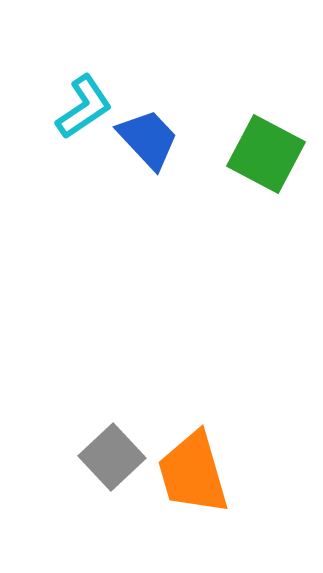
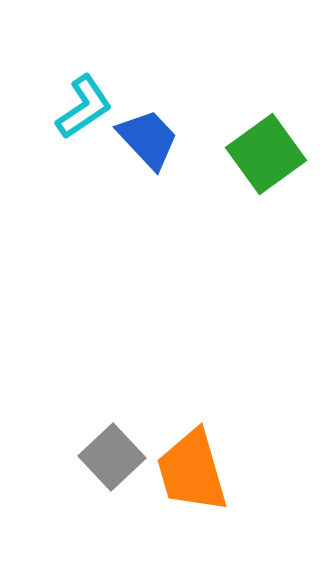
green square: rotated 26 degrees clockwise
orange trapezoid: moved 1 px left, 2 px up
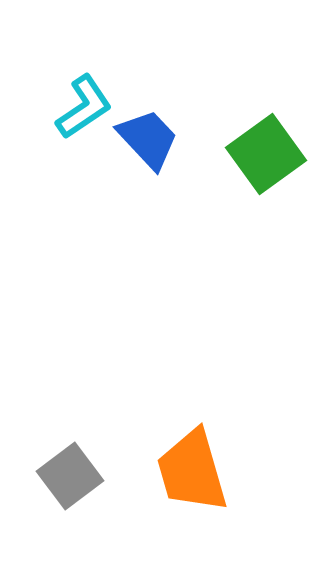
gray square: moved 42 px left, 19 px down; rotated 6 degrees clockwise
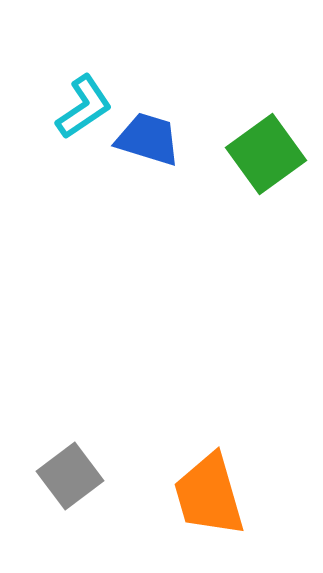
blue trapezoid: rotated 30 degrees counterclockwise
orange trapezoid: moved 17 px right, 24 px down
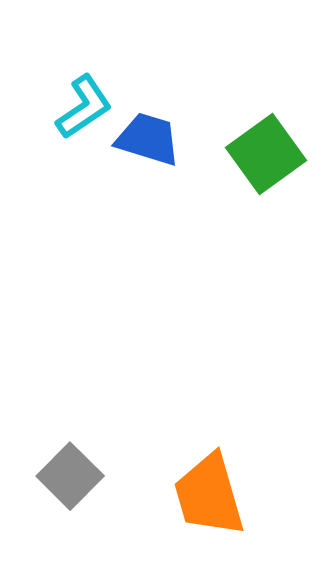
gray square: rotated 8 degrees counterclockwise
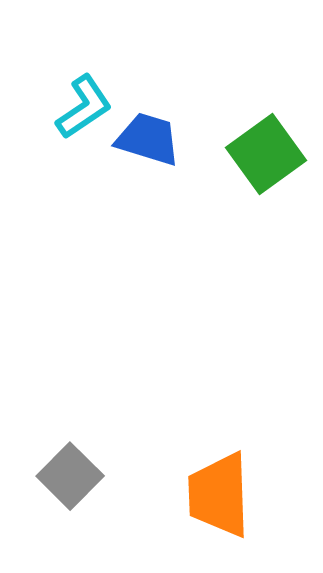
orange trapezoid: moved 10 px right; rotated 14 degrees clockwise
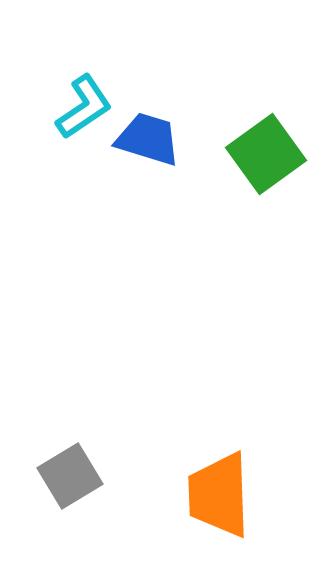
gray square: rotated 14 degrees clockwise
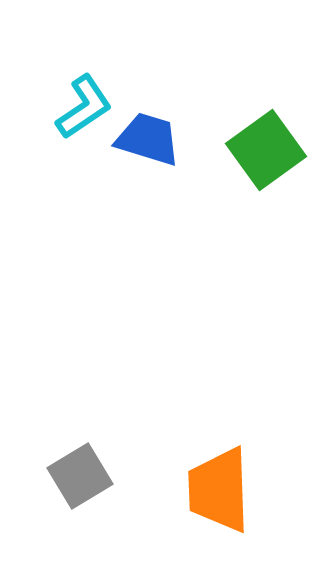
green square: moved 4 px up
gray square: moved 10 px right
orange trapezoid: moved 5 px up
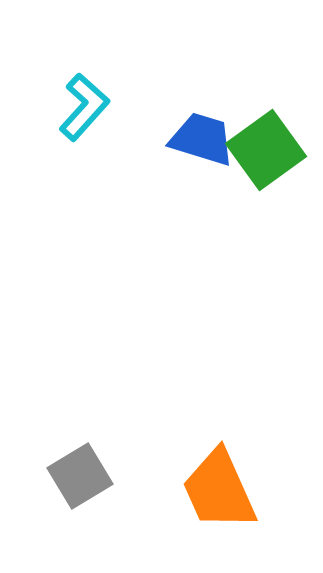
cyan L-shape: rotated 14 degrees counterclockwise
blue trapezoid: moved 54 px right
orange trapezoid: rotated 22 degrees counterclockwise
